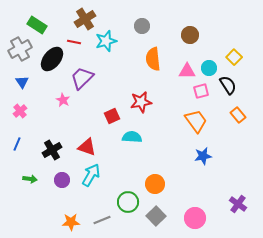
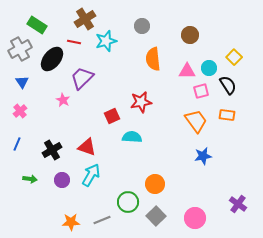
orange rectangle: moved 11 px left; rotated 42 degrees counterclockwise
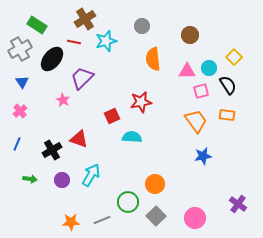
red triangle: moved 8 px left, 8 px up
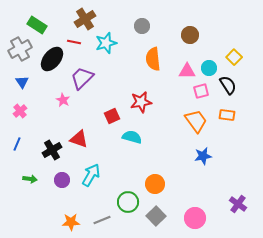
cyan star: moved 2 px down
cyan semicircle: rotated 12 degrees clockwise
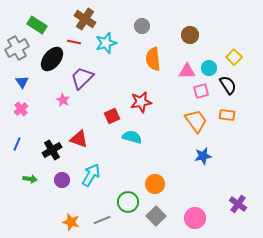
brown cross: rotated 25 degrees counterclockwise
gray cross: moved 3 px left, 1 px up
pink cross: moved 1 px right, 2 px up
orange star: rotated 18 degrees clockwise
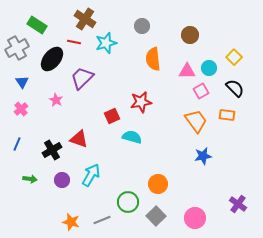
black semicircle: moved 7 px right, 3 px down; rotated 12 degrees counterclockwise
pink square: rotated 14 degrees counterclockwise
pink star: moved 7 px left
orange circle: moved 3 px right
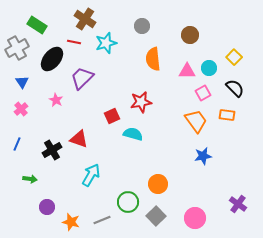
pink square: moved 2 px right, 2 px down
cyan semicircle: moved 1 px right, 3 px up
purple circle: moved 15 px left, 27 px down
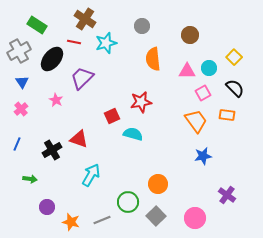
gray cross: moved 2 px right, 3 px down
purple cross: moved 11 px left, 9 px up
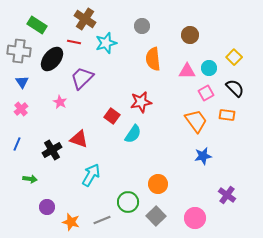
gray cross: rotated 35 degrees clockwise
pink square: moved 3 px right
pink star: moved 4 px right, 2 px down
red square: rotated 28 degrees counterclockwise
cyan semicircle: rotated 108 degrees clockwise
